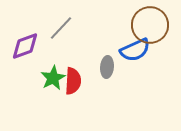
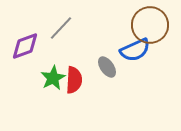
gray ellipse: rotated 40 degrees counterclockwise
red semicircle: moved 1 px right, 1 px up
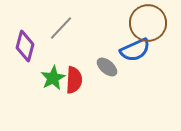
brown circle: moved 2 px left, 2 px up
purple diamond: rotated 56 degrees counterclockwise
gray ellipse: rotated 15 degrees counterclockwise
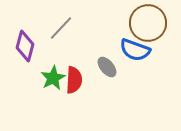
blue semicircle: rotated 44 degrees clockwise
gray ellipse: rotated 10 degrees clockwise
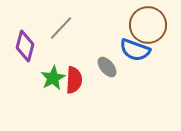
brown circle: moved 2 px down
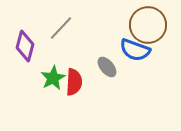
red semicircle: moved 2 px down
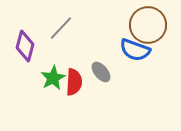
gray ellipse: moved 6 px left, 5 px down
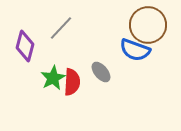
red semicircle: moved 2 px left
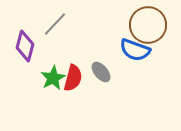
gray line: moved 6 px left, 4 px up
red semicircle: moved 1 px right, 4 px up; rotated 12 degrees clockwise
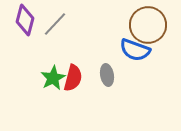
purple diamond: moved 26 px up
gray ellipse: moved 6 px right, 3 px down; rotated 30 degrees clockwise
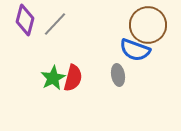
gray ellipse: moved 11 px right
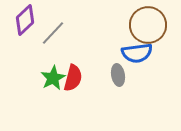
purple diamond: rotated 32 degrees clockwise
gray line: moved 2 px left, 9 px down
blue semicircle: moved 2 px right, 3 px down; rotated 28 degrees counterclockwise
